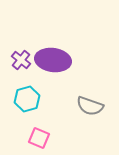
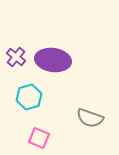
purple cross: moved 5 px left, 3 px up
cyan hexagon: moved 2 px right, 2 px up
gray semicircle: moved 12 px down
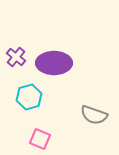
purple ellipse: moved 1 px right, 3 px down; rotated 8 degrees counterclockwise
gray semicircle: moved 4 px right, 3 px up
pink square: moved 1 px right, 1 px down
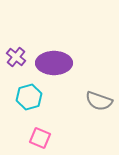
gray semicircle: moved 5 px right, 14 px up
pink square: moved 1 px up
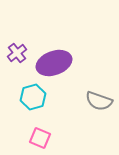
purple cross: moved 1 px right, 4 px up; rotated 12 degrees clockwise
purple ellipse: rotated 20 degrees counterclockwise
cyan hexagon: moved 4 px right
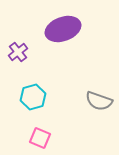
purple cross: moved 1 px right, 1 px up
purple ellipse: moved 9 px right, 34 px up
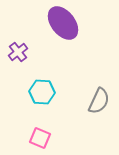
purple ellipse: moved 6 px up; rotated 72 degrees clockwise
cyan hexagon: moved 9 px right, 5 px up; rotated 20 degrees clockwise
gray semicircle: rotated 84 degrees counterclockwise
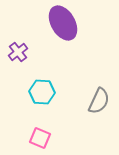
purple ellipse: rotated 8 degrees clockwise
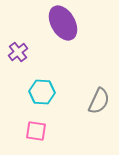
pink square: moved 4 px left, 7 px up; rotated 15 degrees counterclockwise
